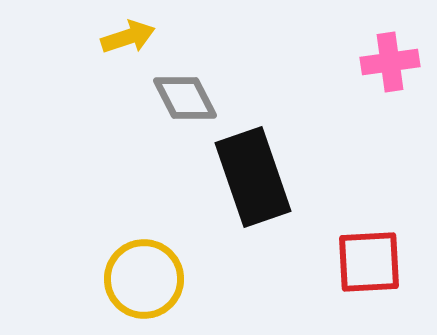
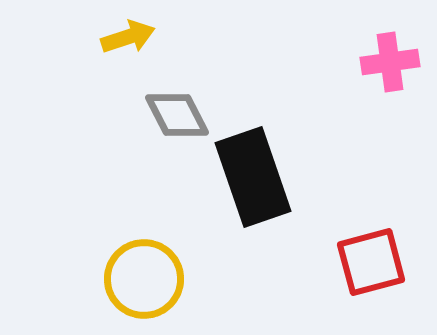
gray diamond: moved 8 px left, 17 px down
red square: moved 2 px right; rotated 12 degrees counterclockwise
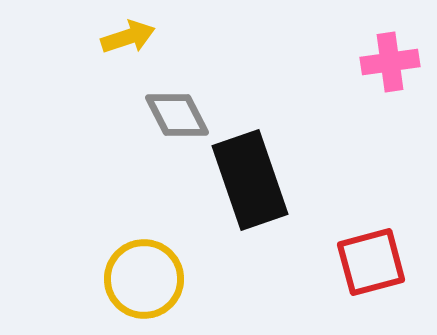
black rectangle: moved 3 px left, 3 px down
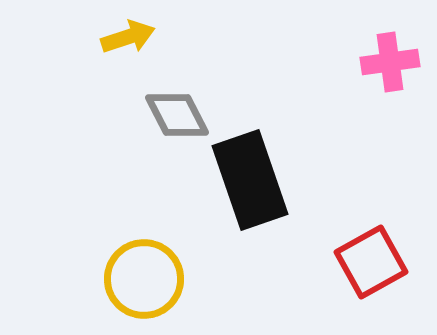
red square: rotated 14 degrees counterclockwise
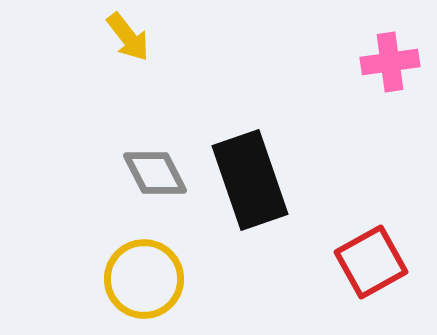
yellow arrow: rotated 70 degrees clockwise
gray diamond: moved 22 px left, 58 px down
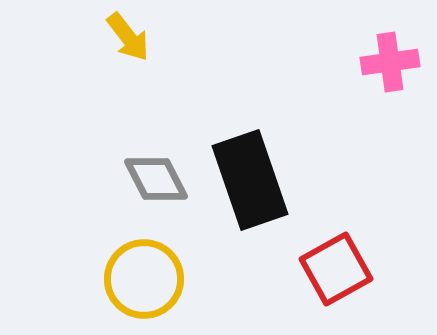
gray diamond: moved 1 px right, 6 px down
red square: moved 35 px left, 7 px down
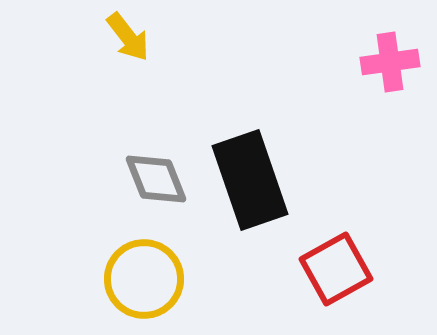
gray diamond: rotated 6 degrees clockwise
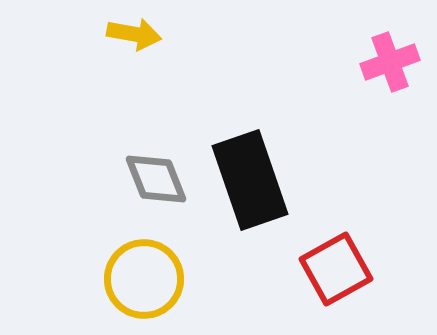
yellow arrow: moved 6 px right, 3 px up; rotated 42 degrees counterclockwise
pink cross: rotated 12 degrees counterclockwise
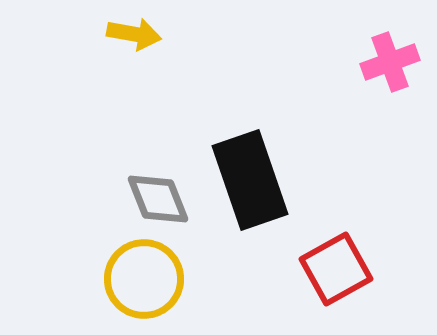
gray diamond: moved 2 px right, 20 px down
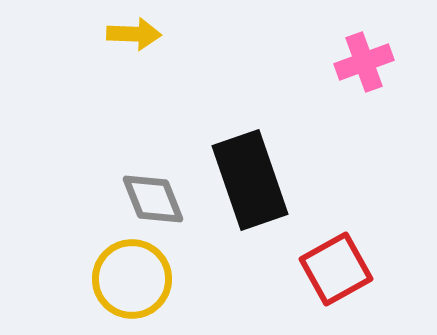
yellow arrow: rotated 8 degrees counterclockwise
pink cross: moved 26 px left
gray diamond: moved 5 px left
yellow circle: moved 12 px left
